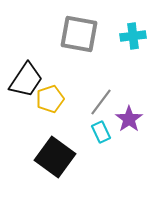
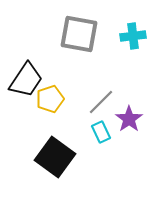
gray line: rotated 8 degrees clockwise
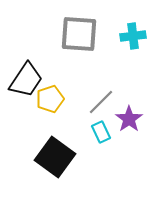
gray square: rotated 6 degrees counterclockwise
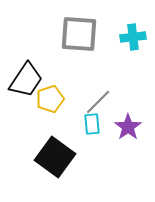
cyan cross: moved 1 px down
gray line: moved 3 px left
purple star: moved 1 px left, 8 px down
cyan rectangle: moved 9 px left, 8 px up; rotated 20 degrees clockwise
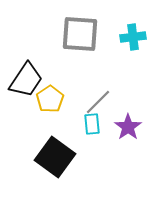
gray square: moved 1 px right
yellow pentagon: rotated 16 degrees counterclockwise
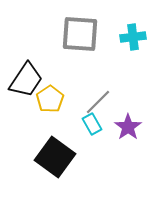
cyan rectangle: rotated 25 degrees counterclockwise
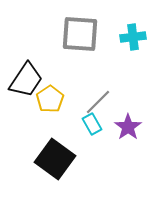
black square: moved 2 px down
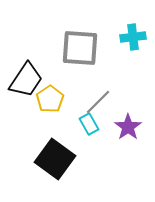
gray square: moved 14 px down
cyan rectangle: moved 3 px left
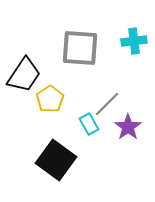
cyan cross: moved 1 px right, 4 px down
black trapezoid: moved 2 px left, 5 px up
gray line: moved 9 px right, 2 px down
black square: moved 1 px right, 1 px down
